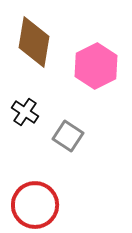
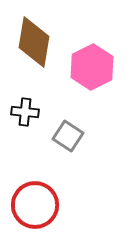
pink hexagon: moved 4 px left, 1 px down
black cross: rotated 28 degrees counterclockwise
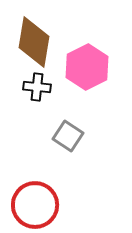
pink hexagon: moved 5 px left
black cross: moved 12 px right, 25 px up
